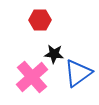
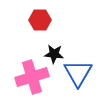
blue triangle: rotated 24 degrees counterclockwise
pink cross: rotated 24 degrees clockwise
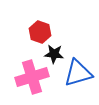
red hexagon: moved 12 px down; rotated 20 degrees clockwise
blue triangle: rotated 44 degrees clockwise
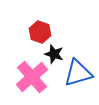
black star: rotated 12 degrees clockwise
pink cross: rotated 24 degrees counterclockwise
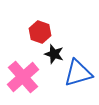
pink cross: moved 9 px left
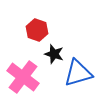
red hexagon: moved 3 px left, 2 px up
pink cross: rotated 12 degrees counterclockwise
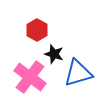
red hexagon: rotated 10 degrees clockwise
pink cross: moved 7 px right
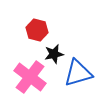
red hexagon: rotated 15 degrees counterclockwise
black star: rotated 30 degrees counterclockwise
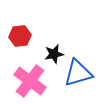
red hexagon: moved 17 px left, 6 px down; rotated 20 degrees counterclockwise
pink cross: moved 4 px down
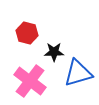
red hexagon: moved 7 px right, 3 px up; rotated 20 degrees clockwise
black star: moved 2 px up; rotated 12 degrees clockwise
